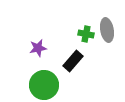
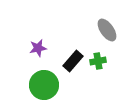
gray ellipse: rotated 25 degrees counterclockwise
green cross: moved 12 px right, 27 px down; rotated 21 degrees counterclockwise
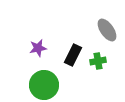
black rectangle: moved 6 px up; rotated 15 degrees counterclockwise
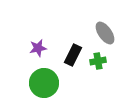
gray ellipse: moved 2 px left, 3 px down
green circle: moved 2 px up
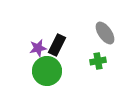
black rectangle: moved 16 px left, 10 px up
green circle: moved 3 px right, 12 px up
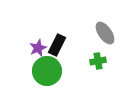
purple star: rotated 12 degrees counterclockwise
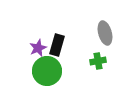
gray ellipse: rotated 20 degrees clockwise
black rectangle: rotated 10 degrees counterclockwise
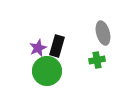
gray ellipse: moved 2 px left
black rectangle: moved 1 px down
green cross: moved 1 px left, 1 px up
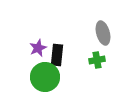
black rectangle: moved 9 px down; rotated 10 degrees counterclockwise
green circle: moved 2 px left, 6 px down
